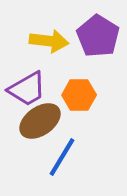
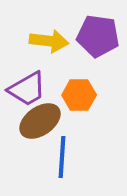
purple pentagon: rotated 24 degrees counterclockwise
blue line: rotated 27 degrees counterclockwise
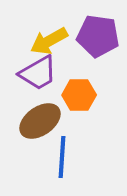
yellow arrow: rotated 144 degrees clockwise
purple trapezoid: moved 11 px right, 16 px up
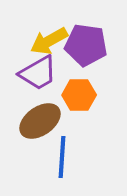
purple pentagon: moved 12 px left, 9 px down
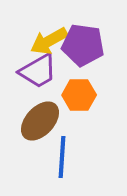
purple pentagon: moved 3 px left
purple trapezoid: moved 2 px up
brown ellipse: rotated 12 degrees counterclockwise
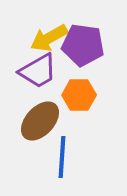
yellow arrow: moved 3 px up
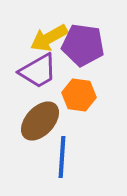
orange hexagon: rotated 8 degrees clockwise
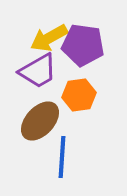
orange hexagon: rotated 16 degrees counterclockwise
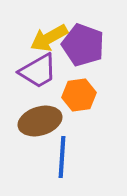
purple pentagon: rotated 12 degrees clockwise
brown ellipse: rotated 30 degrees clockwise
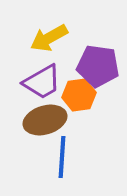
purple pentagon: moved 15 px right, 21 px down; rotated 12 degrees counterclockwise
purple trapezoid: moved 4 px right, 11 px down
brown ellipse: moved 5 px right, 1 px up
